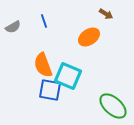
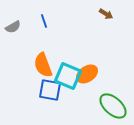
orange ellipse: moved 2 px left, 37 px down
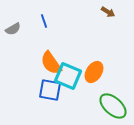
brown arrow: moved 2 px right, 2 px up
gray semicircle: moved 2 px down
orange semicircle: moved 8 px right, 2 px up; rotated 15 degrees counterclockwise
orange ellipse: moved 7 px right, 2 px up; rotated 25 degrees counterclockwise
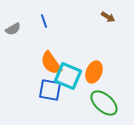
brown arrow: moved 5 px down
orange ellipse: rotated 10 degrees counterclockwise
green ellipse: moved 9 px left, 3 px up
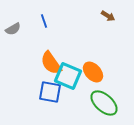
brown arrow: moved 1 px up
orange ellipse: moved 1 px left; rotated 65 degrees counterclockwise
blue square: moved 2 px down
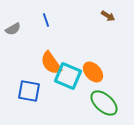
blue line: moved 2 px right, 1 px up
blue square: moved 21 px left, 1 px up
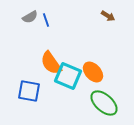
gray semicircle: moved 17 px right, 12 px up
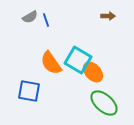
brown arrow: rotated 32 degrees counterclockwise
cyan square: moved 10 px right, 16 px up; rotated 8 degrees clockwise
